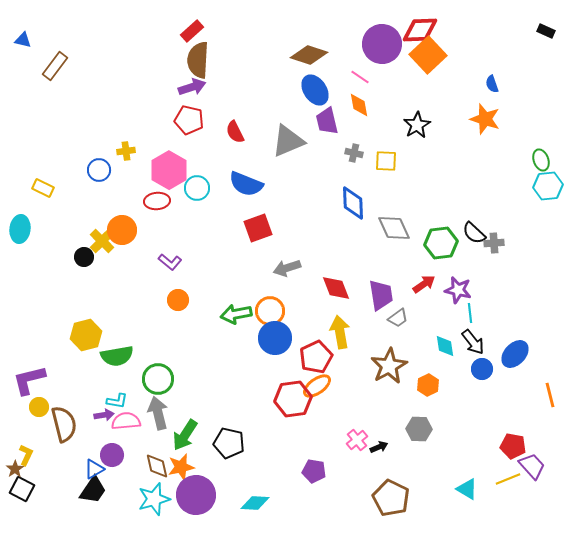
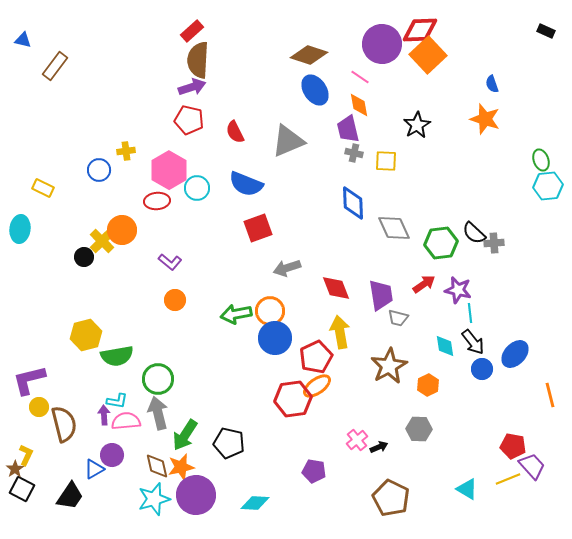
purple trapezoid at (327, 121): moved 21 px right, 8 px down
orange circle at (178, 300): moved 3 px left
gray trapezoid at (398, 318): rotated 50 degrees clockwise
purple arrow at (104, 415): rotated 84 degrees counterclockwise
black trapezoid at (93, 490): moved 23 px left, 6 px down
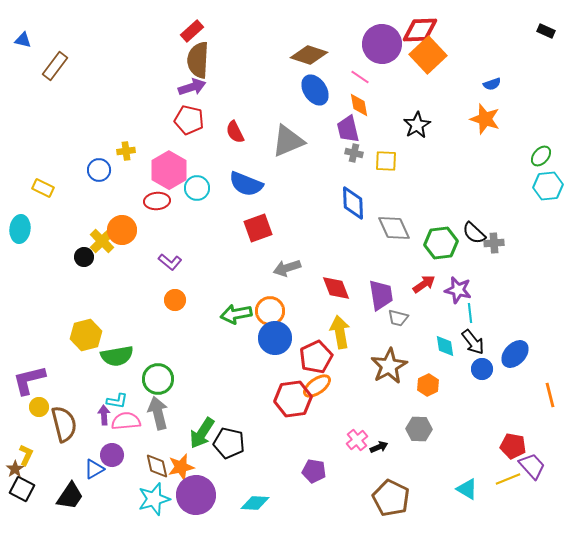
blue semicircle at (492, 84): rotated 90 degrees counterclockwise
green ellipse at (541, 160): moved 4 px up; rotated 60 degrees clockwise
green arrow at (185, 435): moved 17 px right, 2 px up
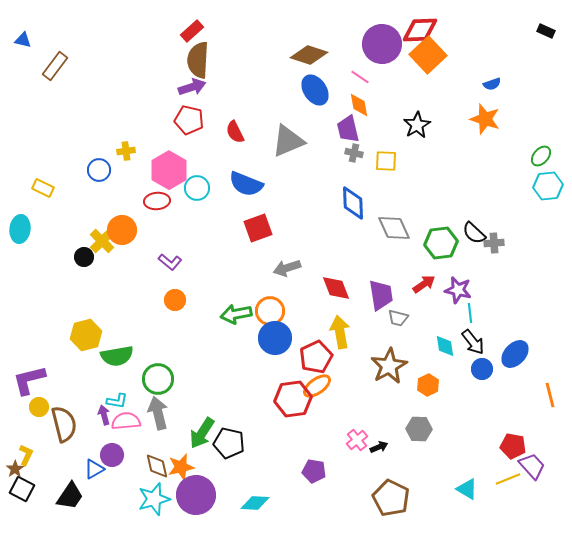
purple arrow at (104, 415): rotated 12 degrees counterclockwise
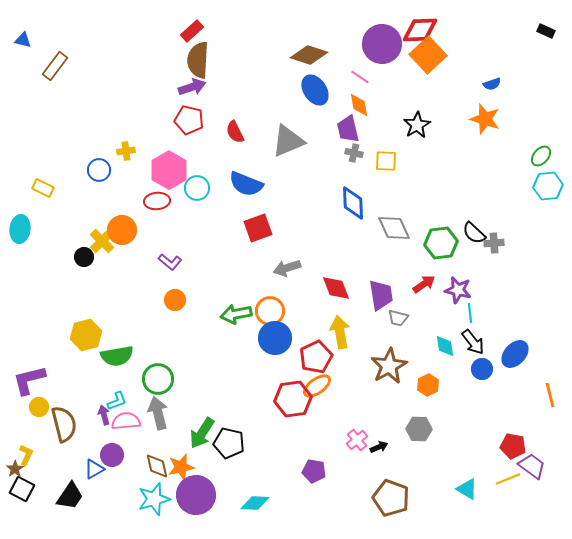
cyan L-shape at (117, 401): rotated 30 degrees counterclockwise
purple trapezoid at (532, 466): rotated 12 degrees counterclockwise
brown pentagon at (391, 498): rotated 6 degrees counterclockwise
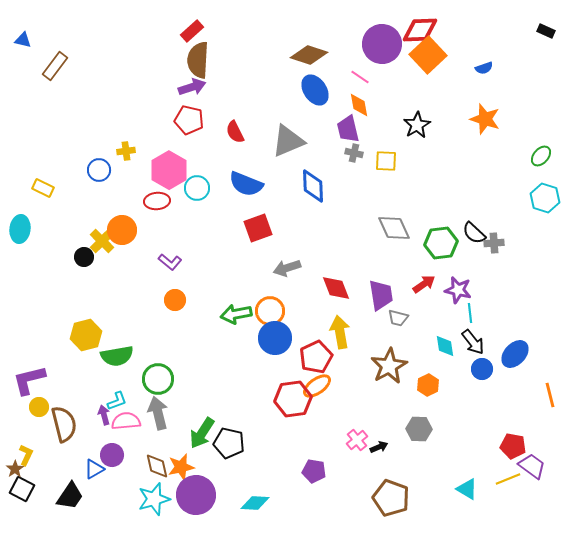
blue semicircle at (492, 84): moved 8 px left, 16 px up
cyan hexagon at (548, 186): moved 3 px left, 12 px down; rotated 24 degrees clockwise
blue diamond at (353, 203): moved 40 px left, 17 px up
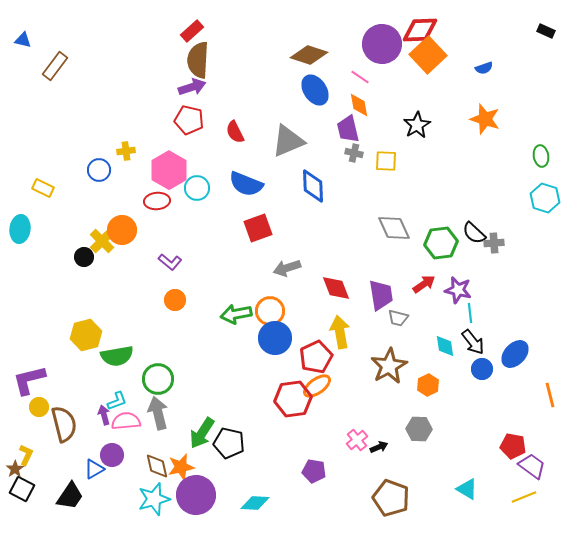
green ellipse at (541, 156): rotated 50 degrees counterclockwise
yellow line at (508, 479): moved 16 px right, 18 px down
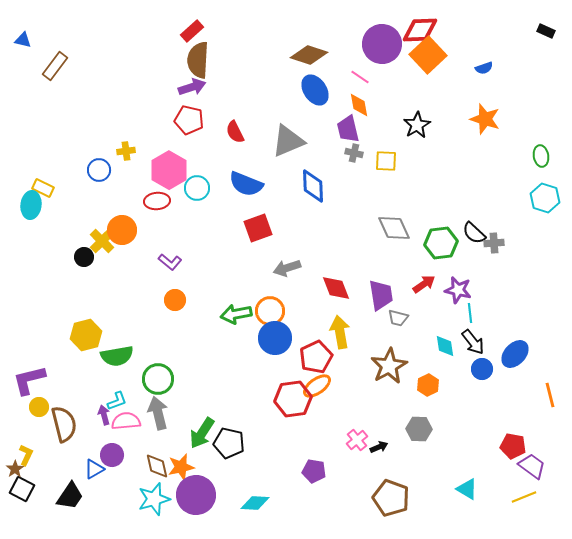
cyan ellipse at (20, 229): moved 11 px right, 24 px up
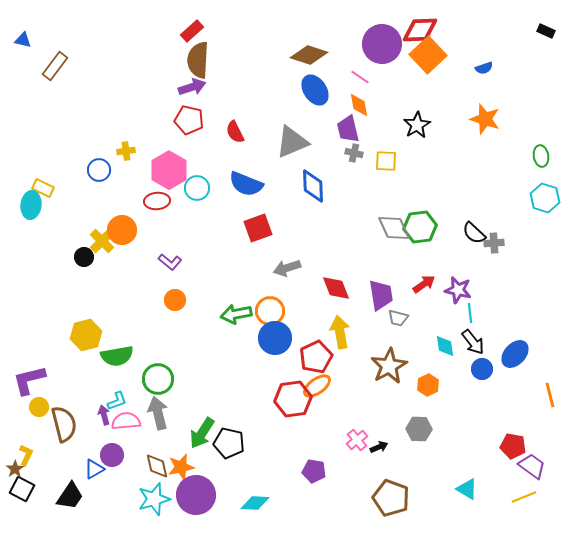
gray triangle at (288, 141): moved 4 px right, 1 px down
green hexagon at (441, 243): moved 21 px left, 16 px up
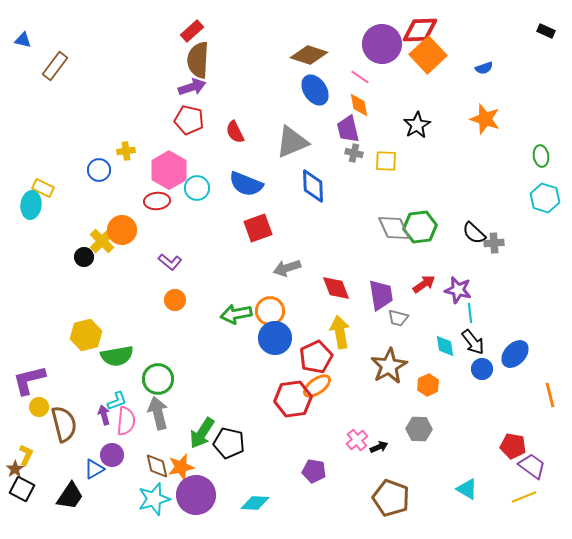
pink semicircle at (126, 421): rotated 100 degrees clockwise
